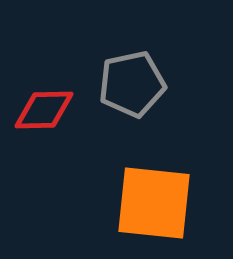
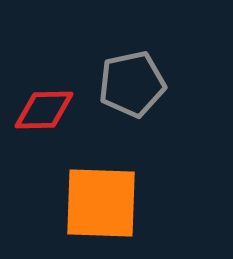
orange square: moved 53 px left; rotated 4 degrees counterclockwise
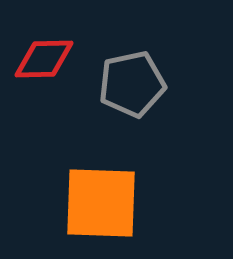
red diamond: moved 51 px up
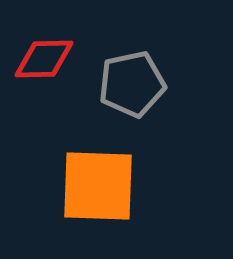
orange square: moved 3 px left, 17 px up
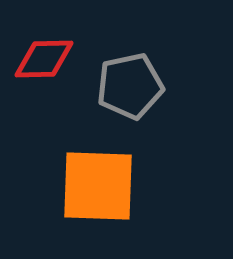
gray pentagon: moved 2 px left, 2 px down
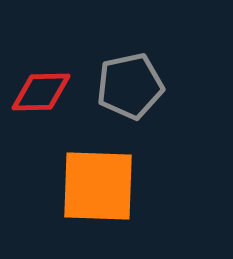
red diamond: moved 3 px left, 33 px down
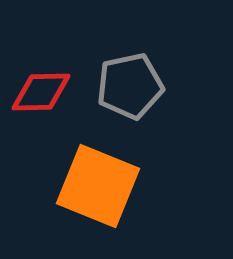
orange square: rotated 20 degrees clockwise
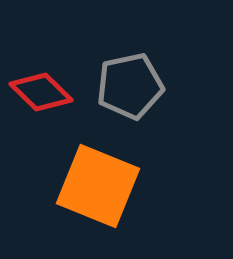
red diamond: rotated 46 degrees clockwise
